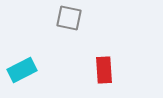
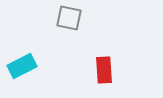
cyan rectangle: moved 4 px up
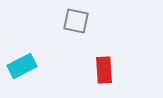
gray square: moved 7 px right, 3 px down
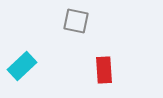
cyan rectangle: rotated 16 degrees counterclockwise
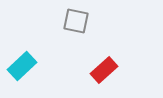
red rectangle: rotated 52 degrees clockwise
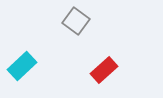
gray square: rotated 24 degrees clockwise
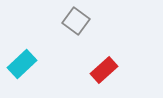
cyan rectangle: moved 2 px up
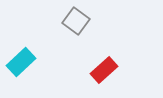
cyan rectangle: moved 1 px left, 2 px up
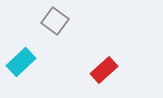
gray square: moved 21 px left
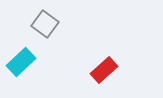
gray square: moved 10 px left, 3 px down
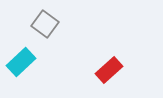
red rectangle: moved 5 px right
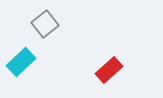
gray square: rotated 16 degrees clockwise
